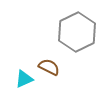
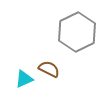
brown semicircle: moved 2 px down
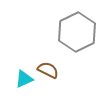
brown semicircle: moved 1 px left, 1 px down
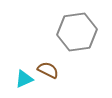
gray hexagon: rotated 18 degrees clockwise
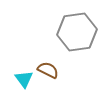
cyan triangle: rotated 42 degrees counterclockwise
